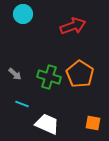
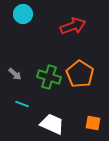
white trapezoid: moved 5 px right
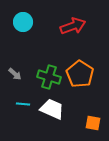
cyan circle: moved 8 px down
cyan line: moved 1 px right; rotated 16 degrees counterclockwise
white trapezoid: moved 15 px up
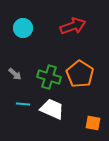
cyan circle: moved 6 px down
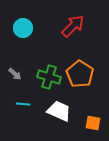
red arrow: rotated 25 degrees counterclockwise
white trapezoid: moved 7 px right, 2 px down
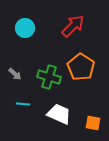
cyan circle: moved 2 px right
orange pentagon: moved 1 px right, 7 px up
white trapezoid: moved 3 px down
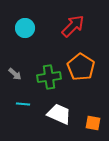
green cross: rotated 25 degrees counterclockwise
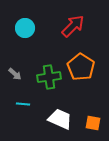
white trapezoid: moved 1 px right, 5 px down
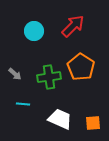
cyan circle: moved 9 px right, 3 px down
orange square: rotated 14 degrees counterclockwise
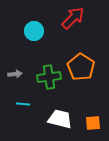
red arrow: moved 8 px up
gray arrow: rotated 48 degrees counterclockwise
white trapezoid: rotated 10 degrees counterclockwise
